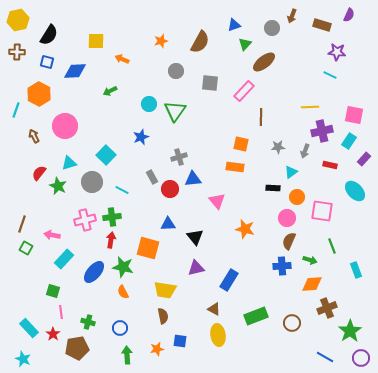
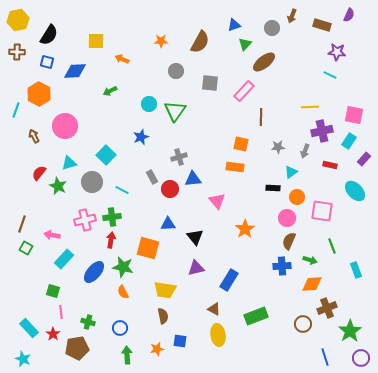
orange star at (161, 41): rotated 16 degrees clockwise
orange star at (245, 229): rotated 24 degrees clockwise
brown circle at (292, 323): moved 11 px right, 1 px down
blue line at (325, 357): rotated 42 degrees clockwise
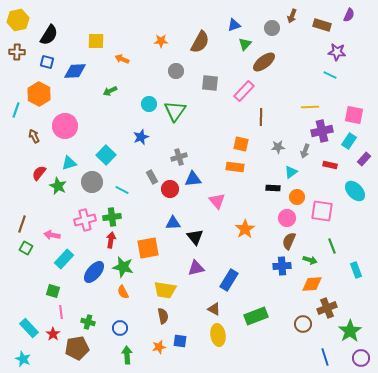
blue triangle at (168, 224): moved 5 px right, 1 px up
orange square at (148, 248): rotated 25 degrees counterclockwise
orange star at (157, 349): moved 2 px right, 2 px up
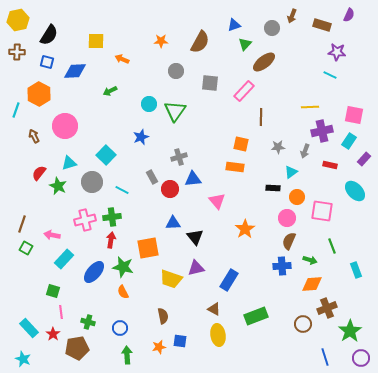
yellow trapezoid at (165, 290): moved 6 px right, 11 px up; rotated 10 degrees clockwise
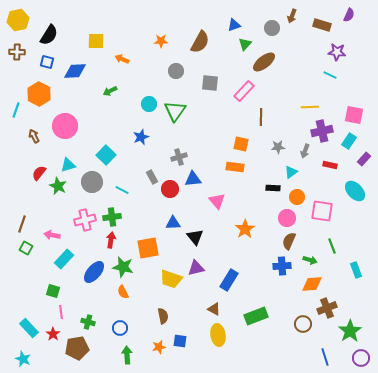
cyan triangle at (69, 163): moved 1 px left, 2 px down
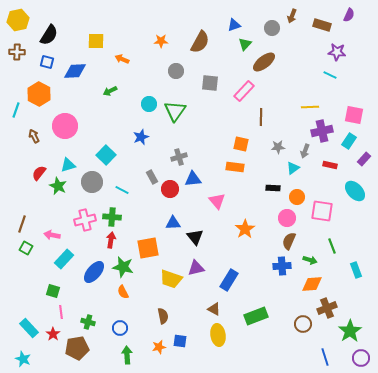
cyan triangle at (291, 172): moved 2 px right, 4 px up
green cross at (112, 217): rotated 12 degrees clockwise
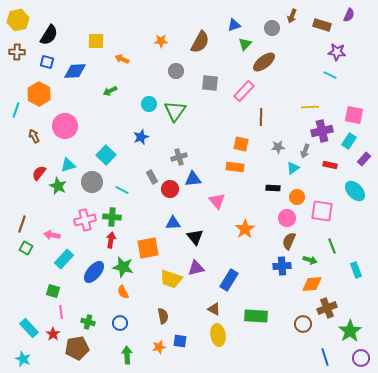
green rectangle at (256, 316): rotated 25 degrees clockwise
blue circle at (120, 328): moved 5 px up
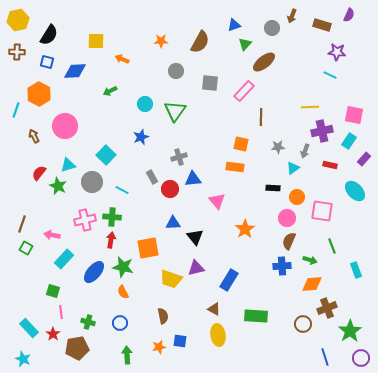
cyan circle at (149, 104): moved 4 px left
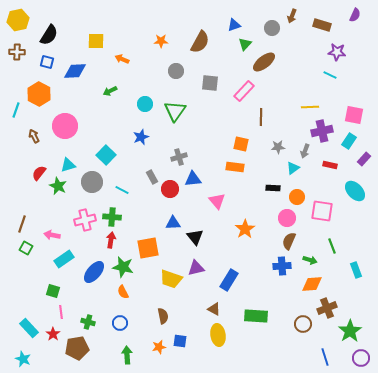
purple semicircle at (349, 15): moved 6 px right
cyan rectangle at (64, 259): rotated 12 degrees clockwise
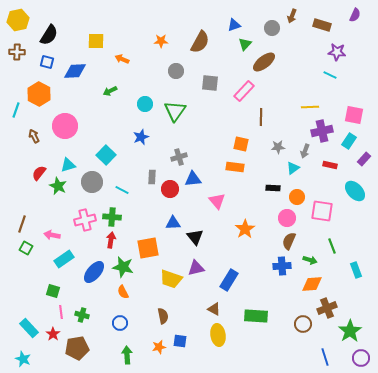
gray rectangle at (152, 177): rotated 32 degrees clockwise
green cross at (88, 322): moved 6 px left, 7 px up
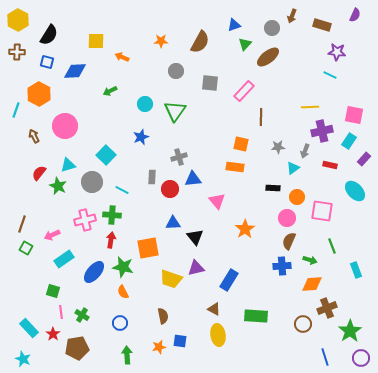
yellow hexagon at (18, 20): rotated 20 degrees counterclockwise
orange arrow at (122, 59): moved 2 px up
brown ellipse at (264, 62): moved 4 px right, 5 px up
green cross at (112, 217): moved 2 px up
pink arrow at (52, 235): rotated 35 degrees counterclockwise
green cross at (82, 315): rotated 16 degrees clockwise
